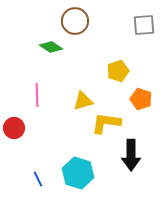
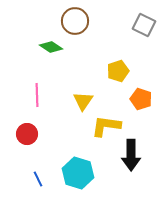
gray square: rotated 30 degrees clockwise
yellow triangle: rotated 40 degrees counterclockwise
yellow L-shape: moved 3 px down
red circle: moved 13 px right, 6 px down
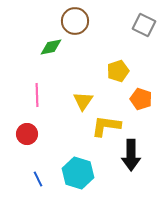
green diamond: rotated 45 degrees counterclockwise
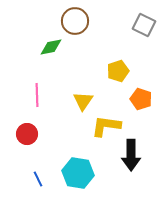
cyan hexagon: rotated 8 degrees counterclockwise
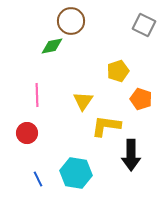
brown circle: moved 4 px left
green diamond: moved 1 px right, 1 px up
red circle: moved 1 px up
cyan hexagon: moved 2 px left
